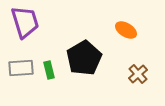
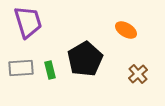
purple trapezoid: moved 3 px right
black pentagon: moved 1 px right, 1 px down
green rectangle: moved 1 px right
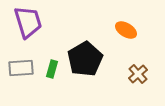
green rectangle: moved 2 px right, 1 px up; rotated 30 degrees clockwise
